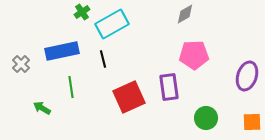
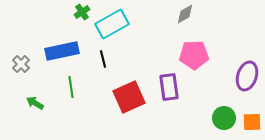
green arrow: moved 7 px left, 5 px up
green circle: moved 18 px right
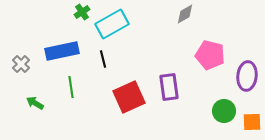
pink pentagon: moved 16 px right; rotated 16 degrees clockwise
purple ellipse: rotated 12 degrees counterclockwise
green circle: moved 7 px up
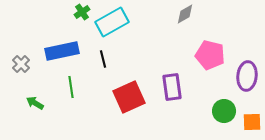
cyan rectangle: moved 2 px up
purple rectangle: moved 3 px right
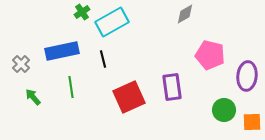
green arrow: moved 2 px left, 6 px up; rotated 18 degrees clockwise
green circle: moved 1 px up
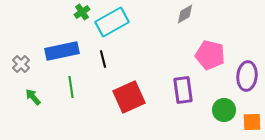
purple rectangle: moved 11 px right, 3 px down
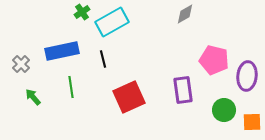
pink pentagon: moved 4 px right, 5 px down
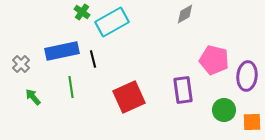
green cross: rotated 21 degrees counterclockwise
black line: moved 10 px left
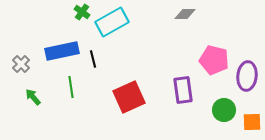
gray diamond: rotated 30 degrees clockwise
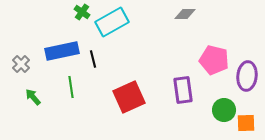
orange square: moved 6 px left, 1 px down
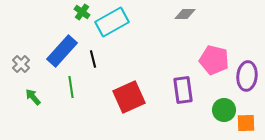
blue rectangle: rotated 36 degrees counterclockwise
